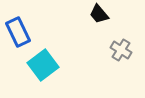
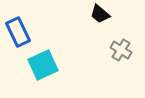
black trapezoid: moved 1 px right; rotated 10 degrees counterclockwise
cyan square: rotated 12 degrees clockwise
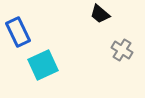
gray cross: moved 1 px right
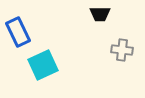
black trapezoid: rotated 40 degrees counterclockwise
gray cross: rotated 25 degrees counterclockwise
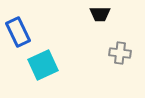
gray cross: moved 2 px left, 3 px down
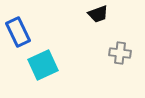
black trapezoid: moved 2 px left; rotated 20 degrees counterclockwise
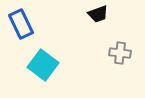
blue rectangle: moved 3 px right, 8 px up
cyan square: rotated 28 degrees counterclockwise
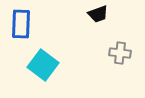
blue rectangle: rotated 28 degrees clockwise
